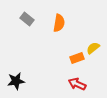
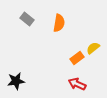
orange rectangle: rotated 16 degrees counterclockwise
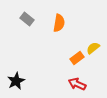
black star: rotated 18 degrees counterclockwise
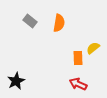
gray rectangle: moved 3 px right, 2 px down
orange rectangle: moved 1 px right; rotated 56 degrees counterclockwise
red arrow: moved 1 px right
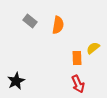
orange semicircle: moved 1 px left, 2 px down
orange rectangle: moved 1 px left
red arrow: rotated 138 degrees counterclockwise
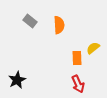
orange semicircle: moved 1 px right; rotated 12 degrees counterclockwise
black star: moved 1 px right, 1 px up
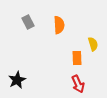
gray rectangle: moved 2 px left, 1 px down; rotated 24 degrees clockwise
yellow semicircle: moved 4 px up; rotated 112 degrees clockwise
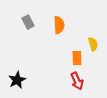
red arrow: moved 1 px left, 3 px up
